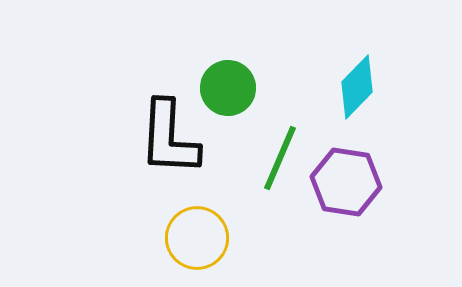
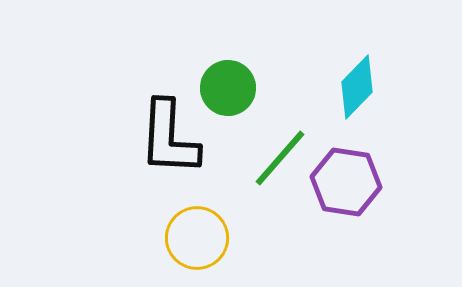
green line: rotated 18 degrees clockwise
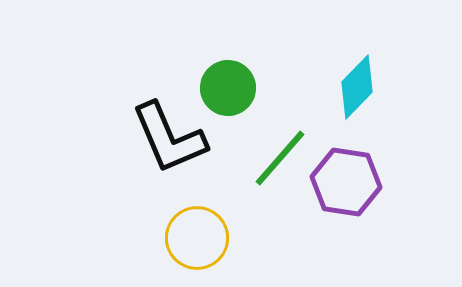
black L-shape: rotated 26 degrees counterclockwise
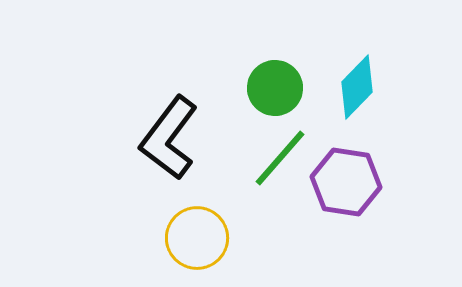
green circle: moved 47 px right
black L-shape: rotated 60 degrees clockwise
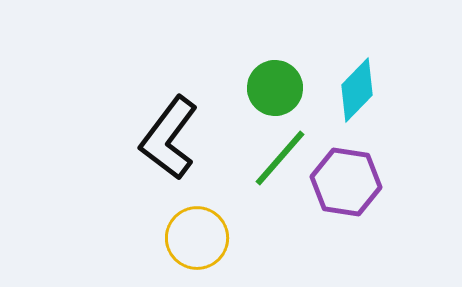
cyan diamond: moved 3 px down
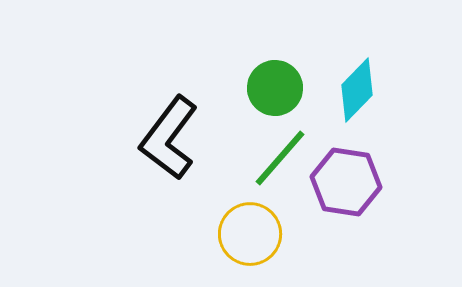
yellow circle: moved 53 px right, 4 px up
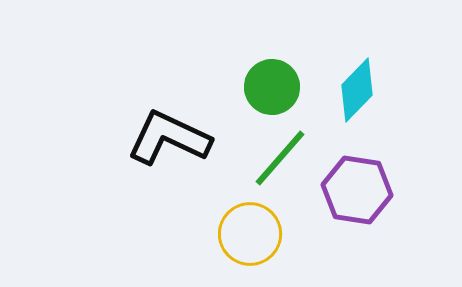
green circle: moved 3 px left, 1 px up
black L-shape: rotated 78 degrees clockwise
purple hexagon: moved 11 px right, 8 px down
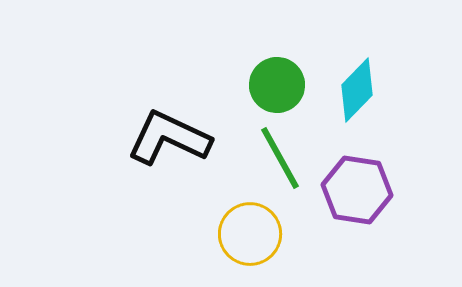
green circle: moved 5 px right, 2 px up
green line: rotated 70 degrees counterclockwise
